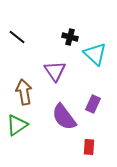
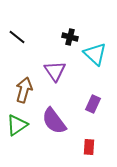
brown arrow: moved 2 px up; rotated 25 degrees clockwise
purple semicircle: moved 10 px left, 4 px down
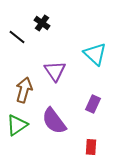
black cross: moved 28 px left, 14 px up; rotated 21 degrees clockwise
red rectangle: moved 2 px right
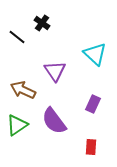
brown arrow: moved 1 px left; rotated 80 degrees counterclockwise
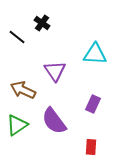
cyan triangle: rotated 40 degrees counterclockwise
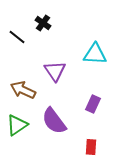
black cross: moved 1 px right
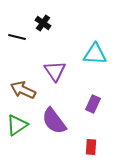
black line: rotated 24 degrees counterclockwise
